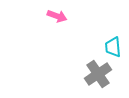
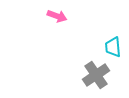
gray cross: moved 2 px left, 1 px down
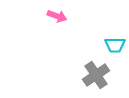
cyan trapezoid: moved 2 px right, 2 px up; rotated 85 degrees counterclockwise
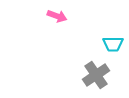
cyan trapezoid: moved 2 px left, 1 px up
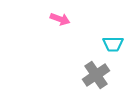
pink arrow: moved 3 px right, 3 px down
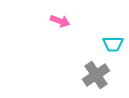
pink arrow: moved 2 px down
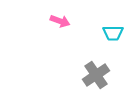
cyan trapezoid: moved 11 px up
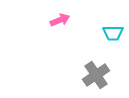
pink arrow: moved 1 px up; rotated 42 degrees counterclockwise
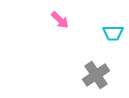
pink arrow: rotated 66 degrees clockwise
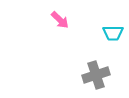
gray cross: rotated 16 degrees clockwise
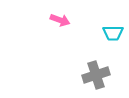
pink arrow: rotated 24 degrees counterclockwise
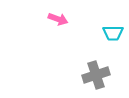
pink arrow: moved 2 px left, 1 px up
